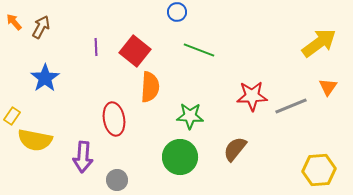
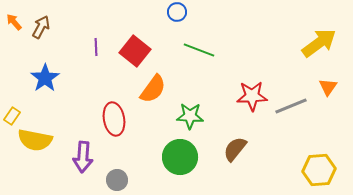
orange semicircle: moved 3 px right, 2 px down; rotated 32 degrees clockwise
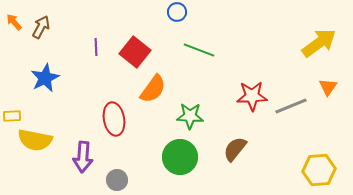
red square: moved 1 px down
blue star: rotated 8 degrees clockwise
yellow rectangle: rotated 54 degrees clockwise
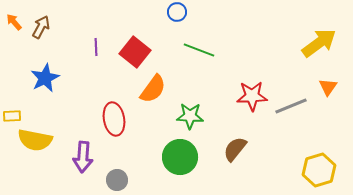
yellow hexagon: rotated 12 degrees counterclockwise
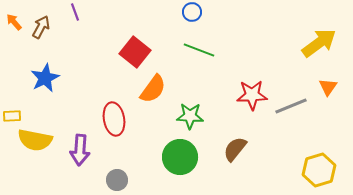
blue circle: moved 15 px right
purple line: moved 21 px left, 35 px up; rotated 18 degrees counterclockwise
red star: moved 1 px up
purple arrow: moved 3 px left, 7 px up
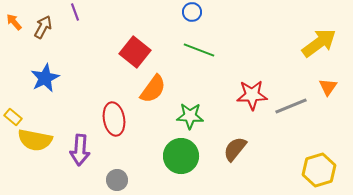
brown arrow: moved 2 px right
yellow rectangle: moved 1 px right, 1 px down; rotated 42 degrees clockwise
green circle: moved 1 px right, 1 px up
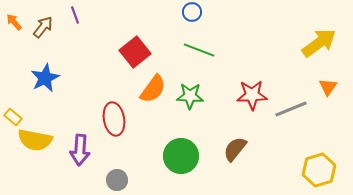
purple line: moved 3 px down
brown arrow: rotated 10 degrees clockwise
red square: rotated 12 degrees clockwise
gray line: moved 3 px down
green star: moved 20 px up
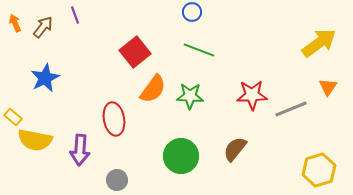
orange arrow: moved 1 px right, 1 px down; rotated 18 degrees clockwise
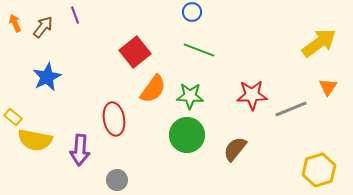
blue star: moved 2 px right, 1 px up
green circle: moved 6 px right, 21 px up
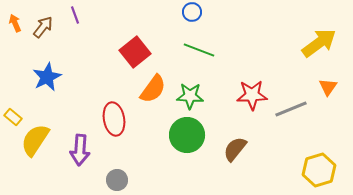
yellow semicircle: rotated 112 degrees clockwise
